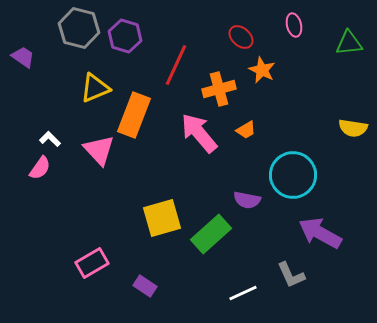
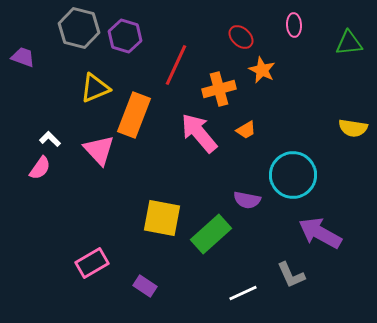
pink ellipse: rotated 10 degrees clockwise
purple trapezoid: rotated 15 degrees counterclockwise
yellow square: rotated 27 degrees clockwise
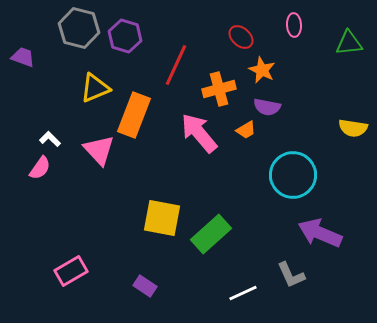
purple semicircle: moved 20 px right, 93 px up
purple arrow: rotated 6 degrees counterclockwise
pink rectangle: moved 21 px left, 8 px down
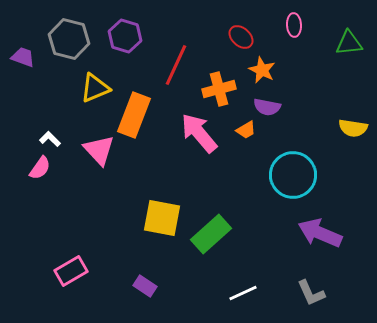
gray hexagon: moved 10 px left, 11 px down
gray L-shape: moved 20 px right, 18 px down
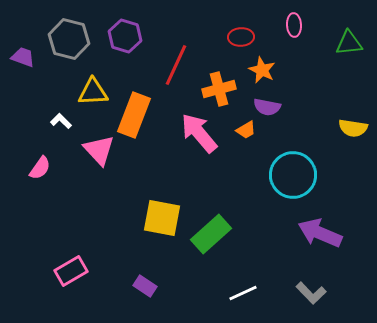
red ellipse: rotated 45 degrees counterclockwise
yellow triangle: moved 2 px left, 4 px down; rotated 20 degrees clockwise
white L-shape: moved 11 px right, 18 px up
gray L-shape: rotated 20 degrees counterclockwise
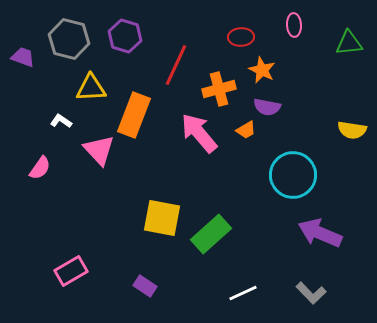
yellow triangle: moved 2 px left, 4 px up
white L-shape: rotated 10 degrees counterclockwise
yellow semicircle: moved 1 px left, 2 px down
